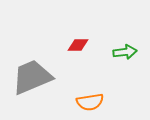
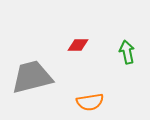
green arrow: moved 2 px right; rotated 95 degrees counterclockwise
gray trapezoid: rotated 9 degrees clockwise
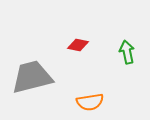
red diamond: rotated 10 degrees clockwise
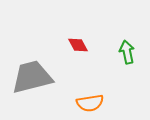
red diamond: rotated 50 degrees clockwise
orange semicircle: moved 1 px down
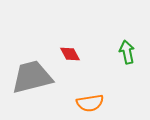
red diamond: moved 8 px left, 9 px down
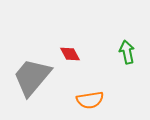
gray trapezoid: rotated 36 degrees counterclockwise
orange semicircle: moved 3 px up
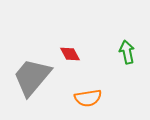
orange semicircle: moved 2 px left, 2 px up
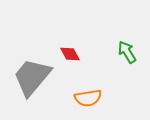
green arrow: rotated 20 degrees counterclockwise
